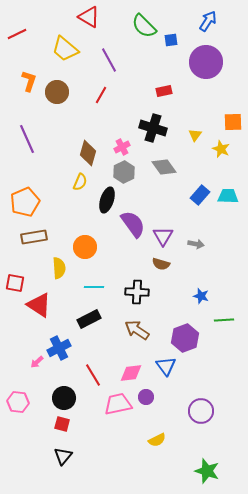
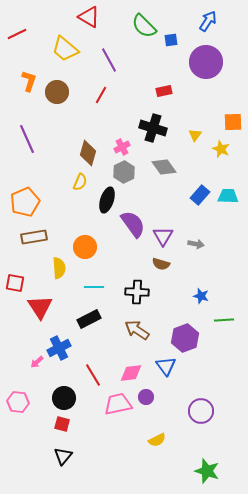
red triangle at (39, 305): moved 1 px right, 2 px down; rotated 24 degrees clockwise
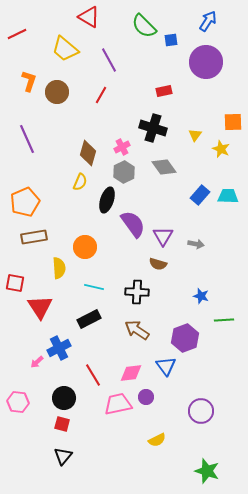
brown semicircle at (161, 264): moved 3 px left
cyan line at (94, 287): rotated 12 degrees clockwise
